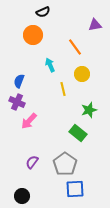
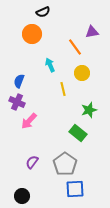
purple triangle: moved 3 px left, 7 px down
orange circle: moved 1 px left, 1 px up
yellow circle: moved 1 px up
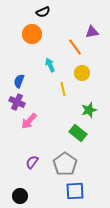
blue square: moved 2 px down
black circle: moved 2 px left
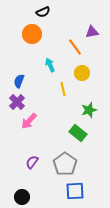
purple cross: rotated 21 degrees clockwise
black circle: moved 2 px right, 1 px down
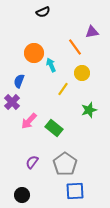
orange circle: moved 2 px right, 19 px down
cyan arrow: moved 1 px right
yellow line: rotated 48 degrees clockwise
purple cross: moved 5 px left
green rectangle: moved 24 px left, 5 px up
black circle: moved 2 px up
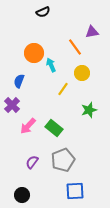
purple cross: moved 3 px down
pink arrow: moved 1 px left, 5 px down
gray pentagon: moved 2 px left, 4 px up; rotated 15 degrees clockwise
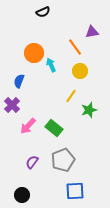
yellow circle: moved 2 px left, 2 px up
yellow line: moved 8 px right, 7 px down
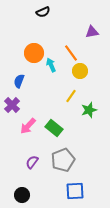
orange line: moved 4 px left, 6 px down
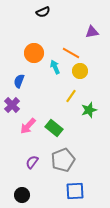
orange line: rotated 24 degrees counterclockwise
cyan arrow: moved 4 px right, 2 px down
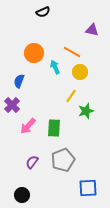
purple triangle: moved 2 px up; rotated 24 degrees clockwise
orange line: moved 1 px right, 1 px up
yellow circle: moved 1 px down
green star: moved 3 px left, 1 px down
green rectangle: rotated 54 degrees clockwise
blue square: moved 13 px right, 3 px up
